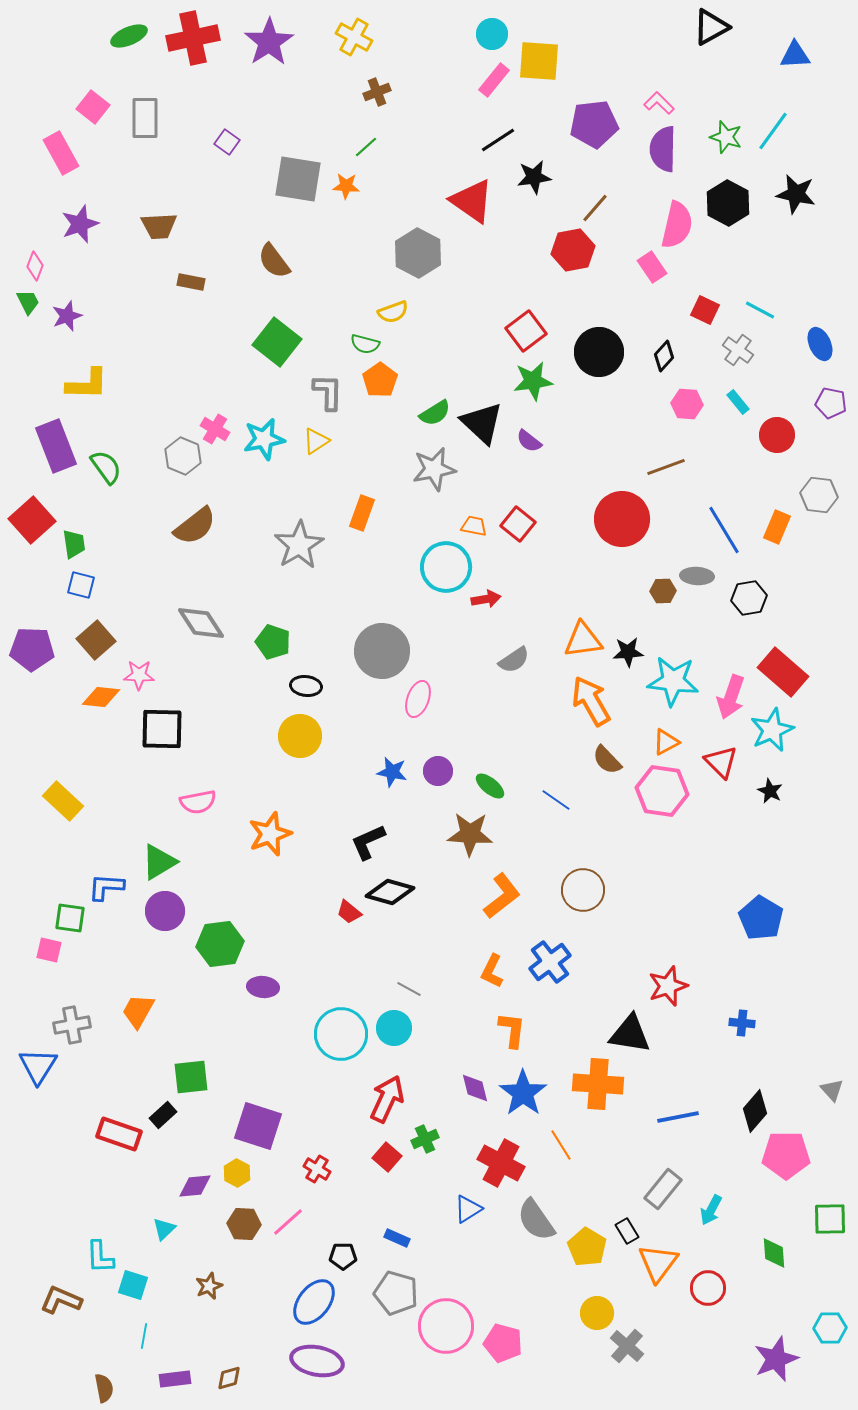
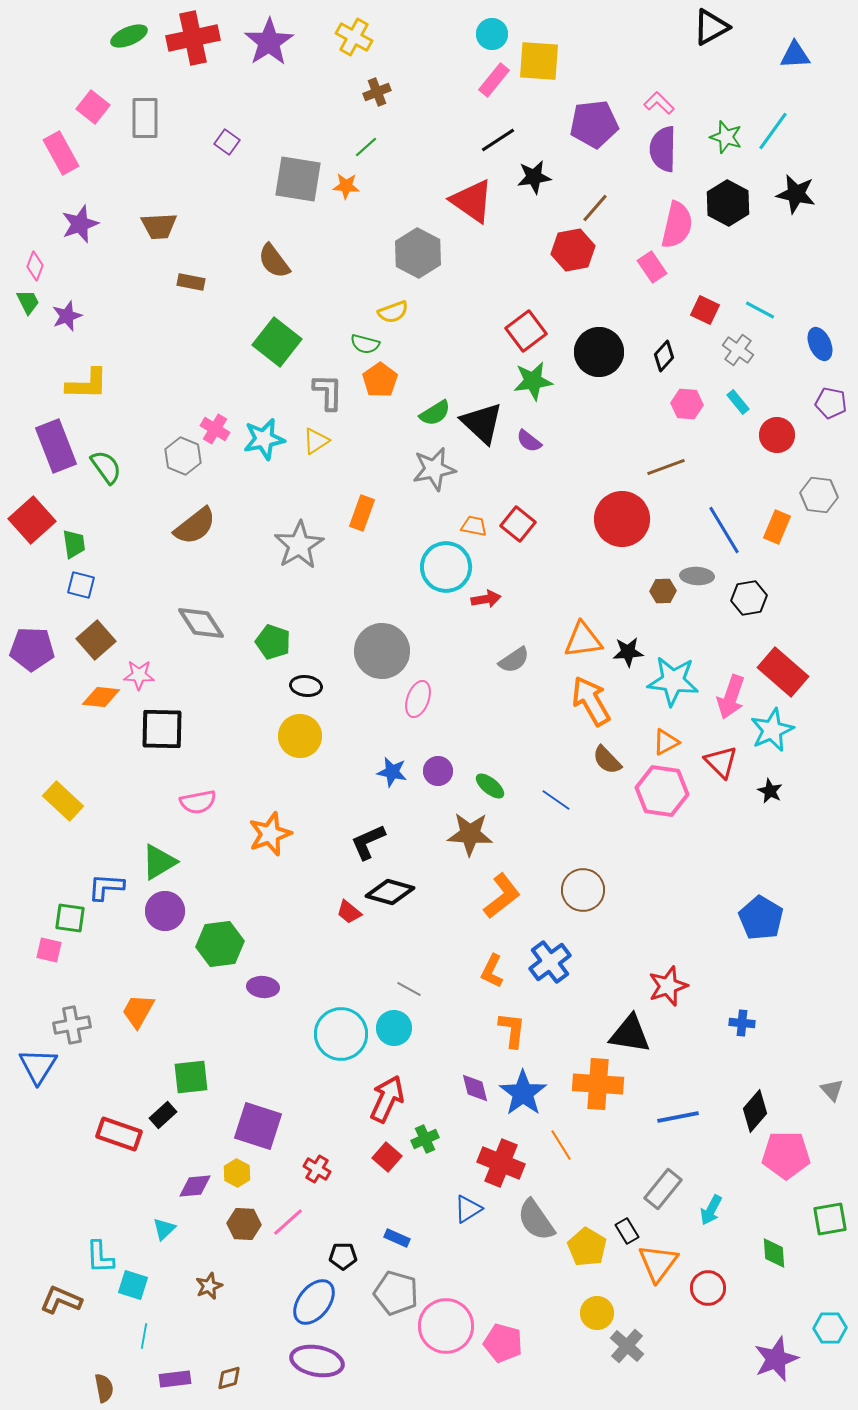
red cross at (501, 1163): rotated 6 degrees counterclockwise
green square at (830, 1219): rotated 9 degrees counterclockwise
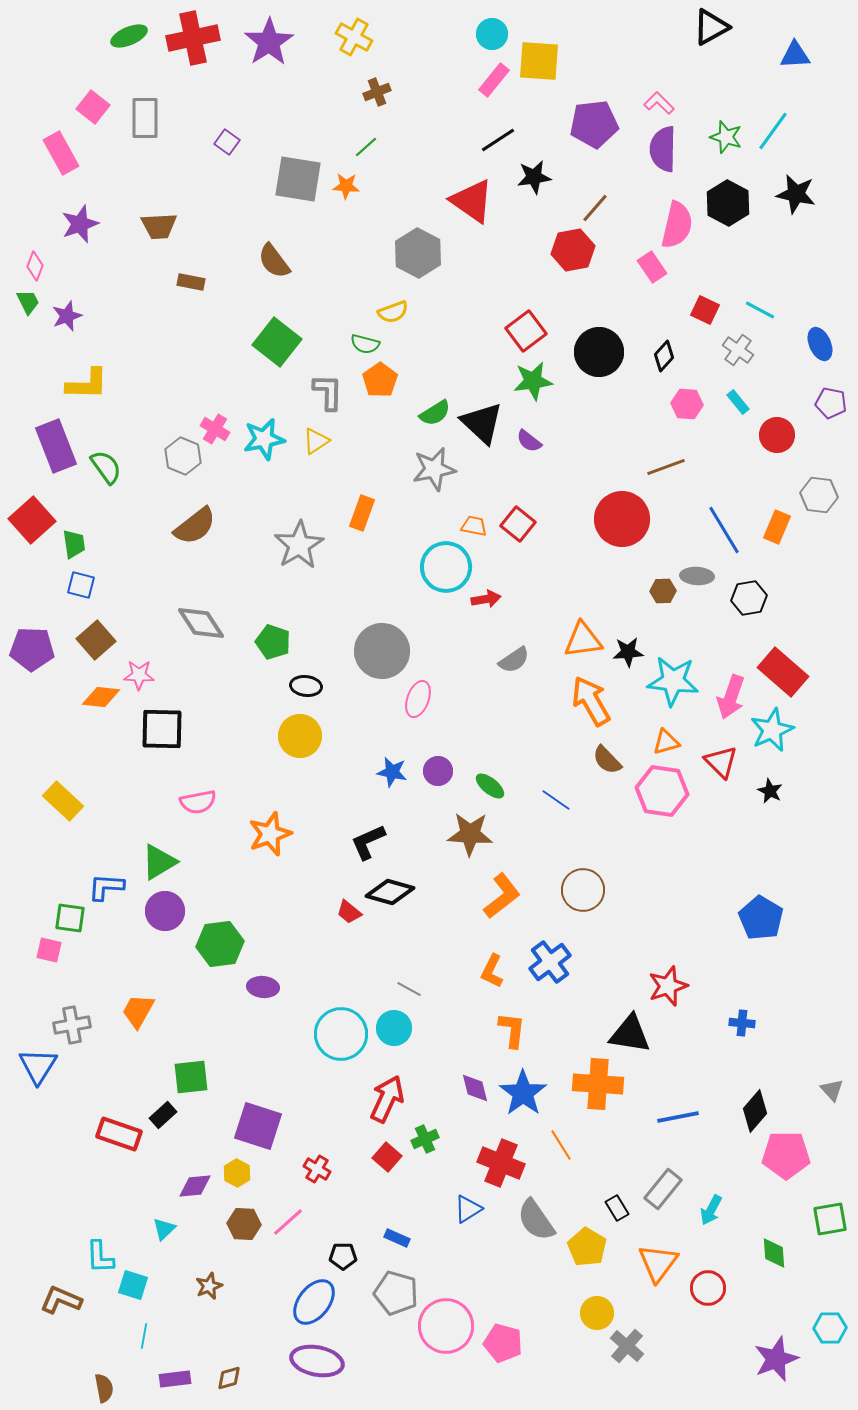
orange triangle at (666, 742): rotated 12 degrees clockwise
black rectangle at (627, 1231): moved 10 px left, 23 px up
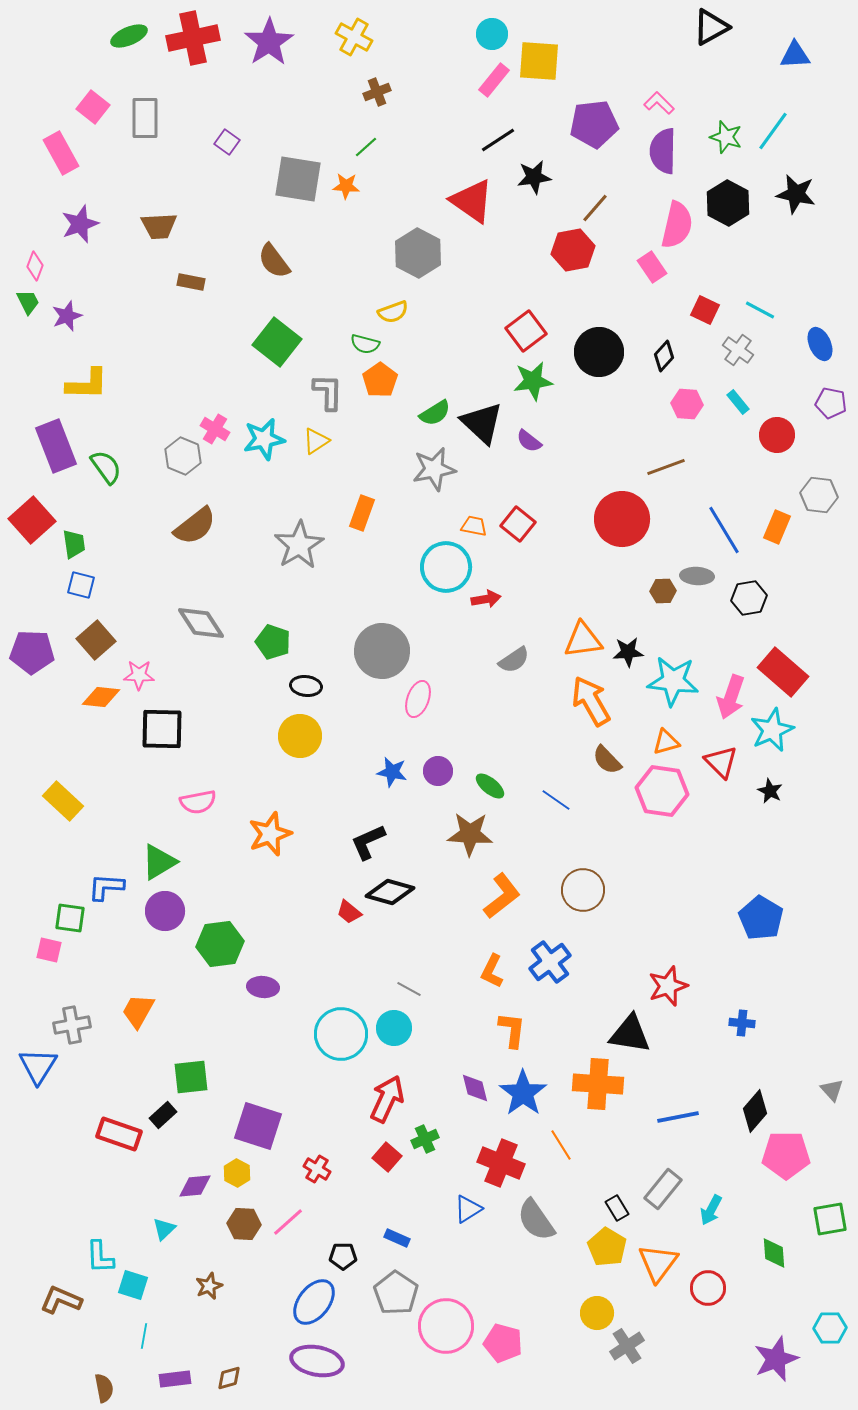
purple semicircle at (663, 149): moved 2 px down
purple pentagon at (32, 649): moved 3 px down
yellow pentagon at (587, 1247): moved 20 px right
gray pentagon at (396, 1293): rotated 18 degrees clockwise
gray cross at (627, 1346): rotated 16 degrees clockwise
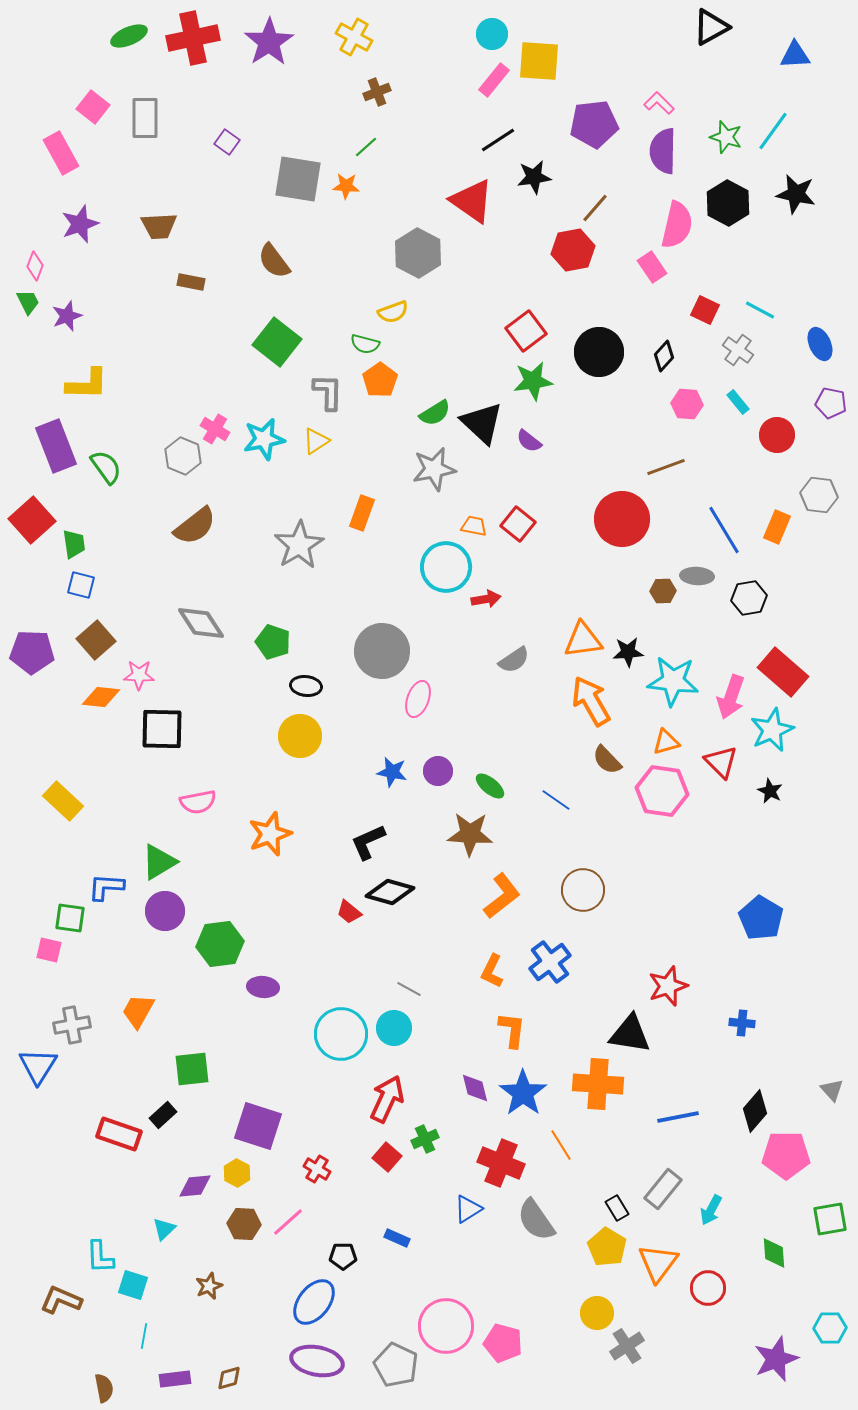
green square at (191, 1077): moved 1 px right, 8 px up
gray pentagon at (396, 1293): moved 72 px down; rotated 9 degrees counterclockwise
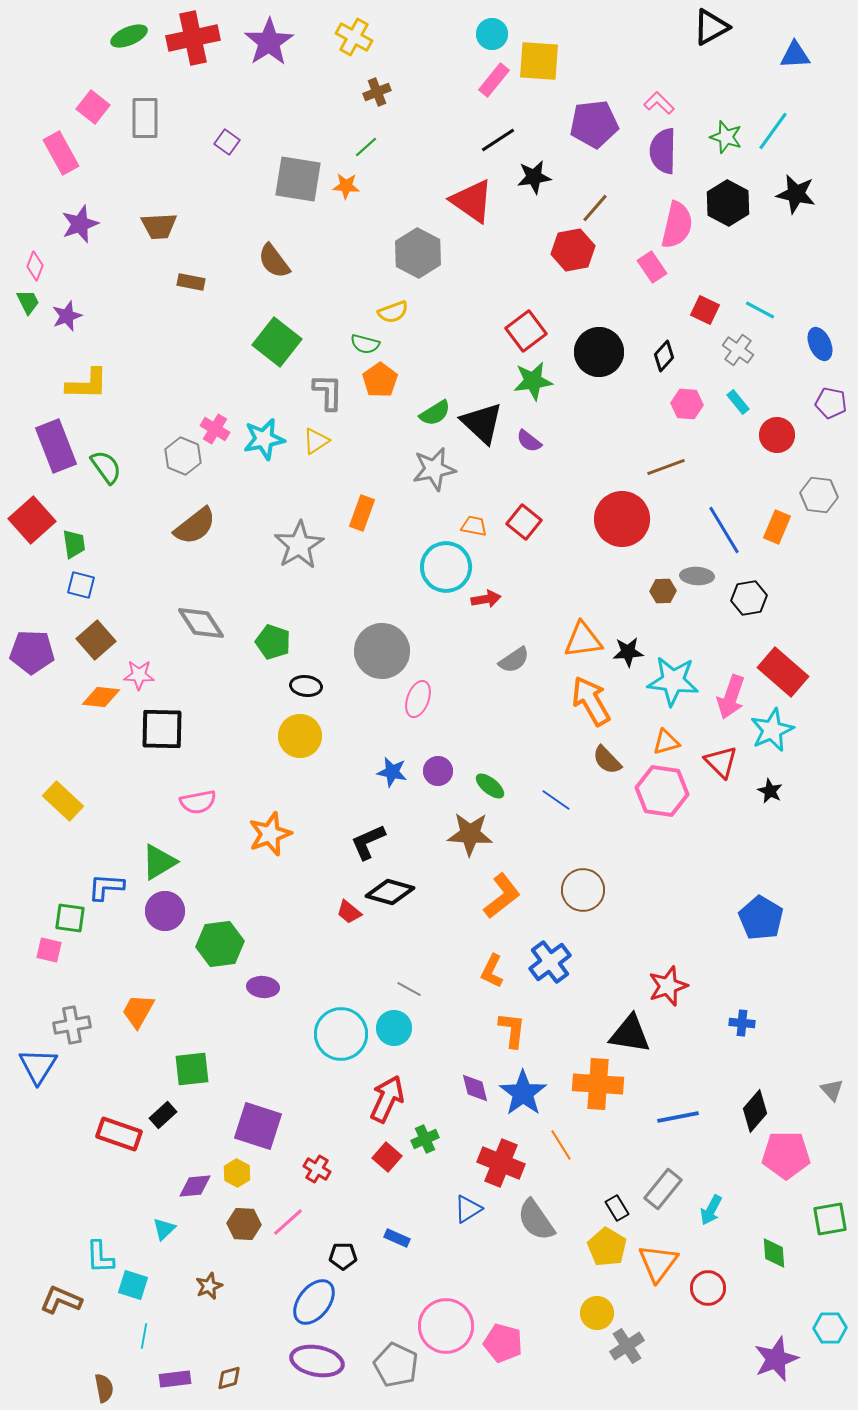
red square at (518, 524): moved 6 px right, 2 px up
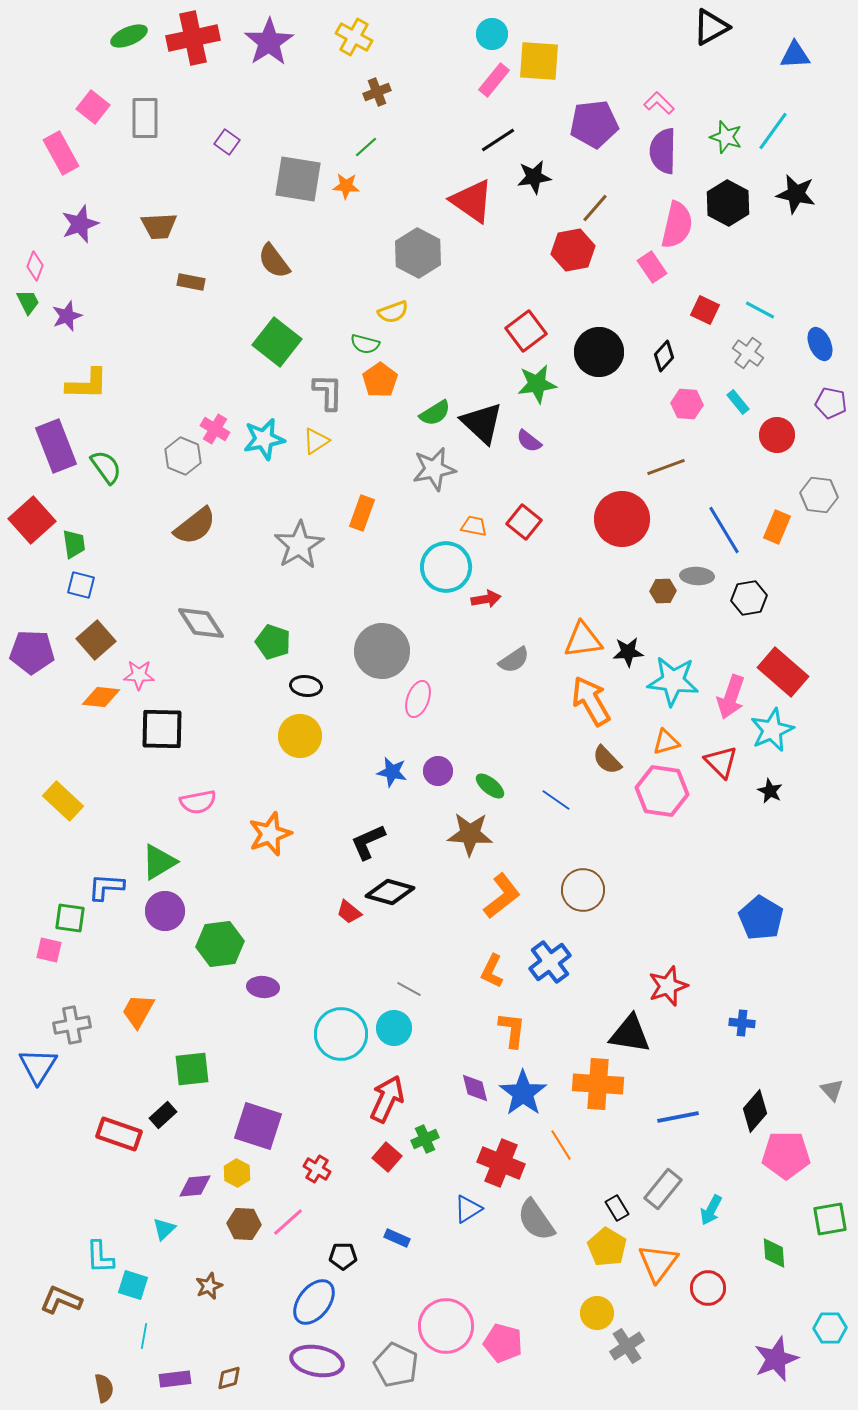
gray cross at (738, 350): moved 10 px right, 3 px down
green star at (533, 381): moved 4 px right, 3 px down
